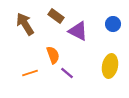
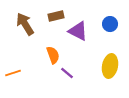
brown rectangle: rotated 49 degrees counterclockwise
blue circle: moved 3 px left
orange line: moved 17 px left
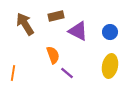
blue circle: moved 8 px down
orange line: rotated 63 degrees counterclockwise
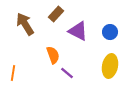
brown rectangle: moved 2 px up; rotated 35 degrees counterclockwise
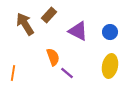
brown rectangle: moved 7 px left, 1 px down
orange semicircle: moved 2 px down
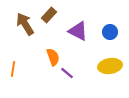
yellow ellipse: rotated 70 degrees clockwise
orange line: moved 4 px up
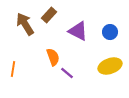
yellow ellipse: rotated 10 degrees counterclockwise
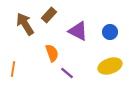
orange semicircle: moved 1 px left, 4 px up
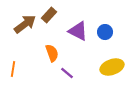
brown arrow: rotated 85 degrees clockwise
blue circle: moved 5 px left
yellow ellipse: moved 2 px right, 1 px down
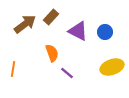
brown rectangle: moved 2 px right, 2 px down
